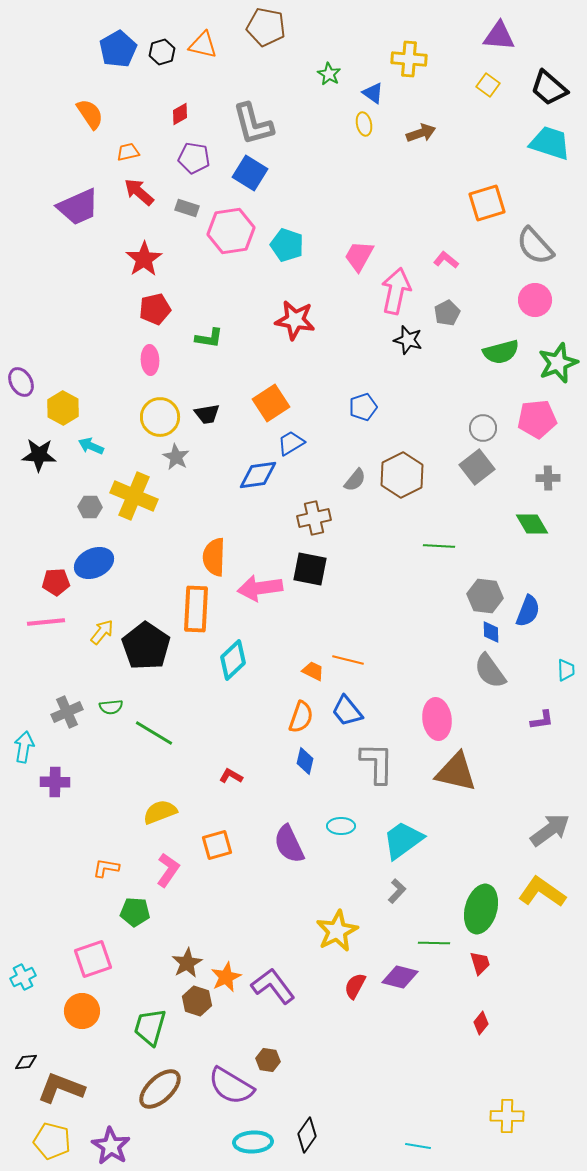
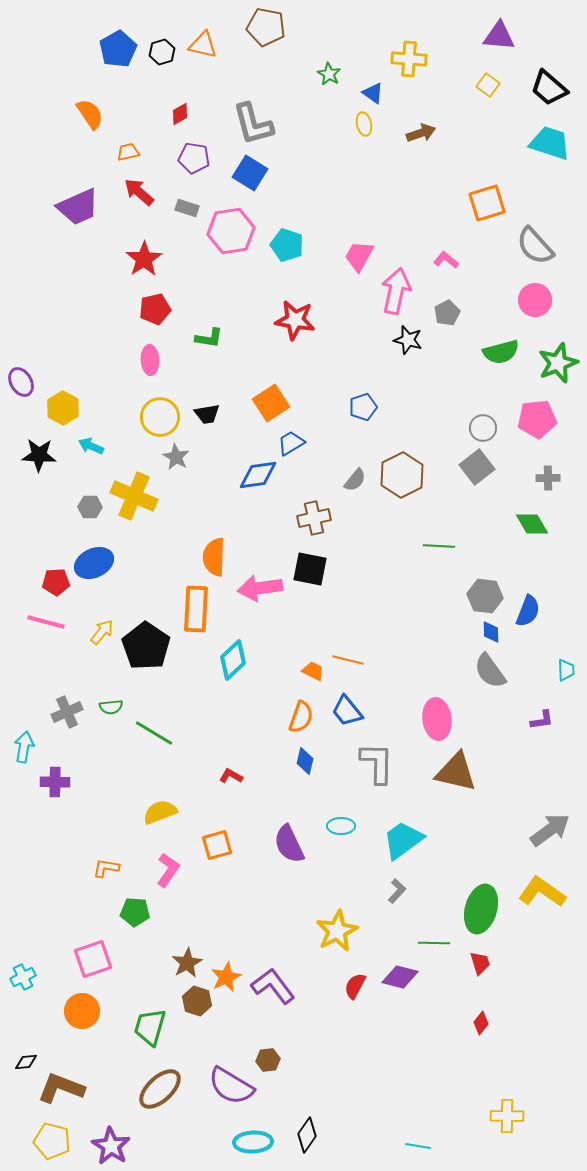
pink line at (46, 622): rotated 21 degrees clockwise
brown hexagon at (268, 1060): rotated 15 degrees counterclockwise
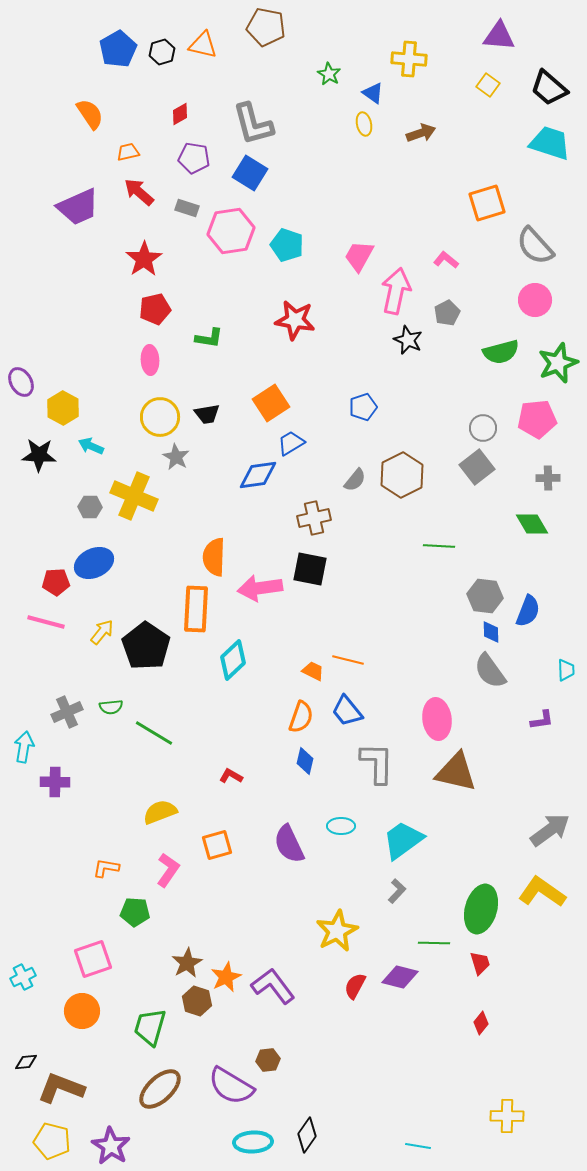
black star at (408, 340): rotated 8 degrees clockwise
